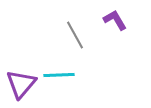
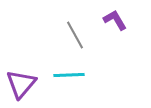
cyan line: moved 10 px right
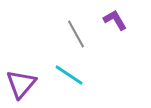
gray line: moved 1 px right, 1 px up
cyan line: rotated 36 degrees clockwise
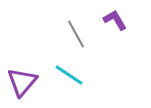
purple triangle: moved 1 px right, 2 px up
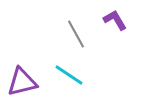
purple triangle: rotated 36 degrees clockwise
